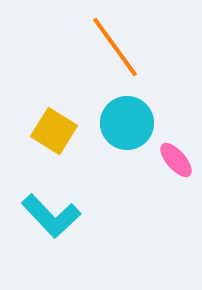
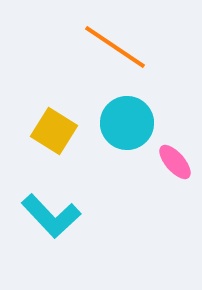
orange line: rotated 20 degrees counterclockwise
pink ellipse: moved 1 px left, 2 px down
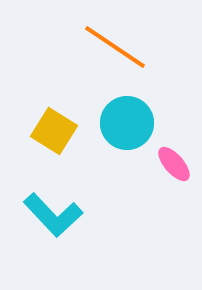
pink ellipse: moved 1 px left, 2 px down
cyan L-shape: moved 2 px right, 1 px up
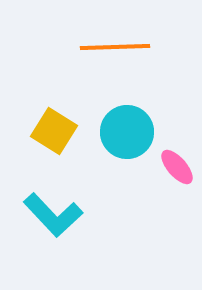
orange line: rotated 36 degrees counterclockwise
cyan circle: moved 9 px down
pink ellipse: moved 3 px right, 3 px down
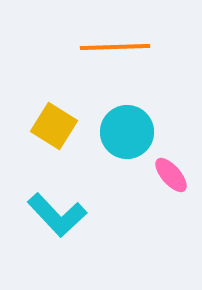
yellow square: moved 5 px up
pink ellipse: moved 6 px left, 8 px down
cyan L-shape: moved 4 px right
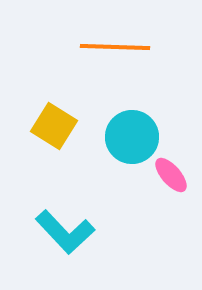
orange line: rotated 4 degrees clockwise
cyan circle: moved 5 px right, 5 px down
cyan L-shape: moved 8 px right, 17 px down
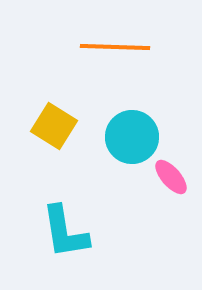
pink ellipse: moved 2 px down
cyan L-shape: rotated 34 degrees clockwise
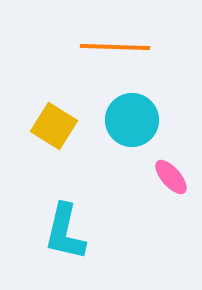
cyan circle: moved 17 px up
cyan L-shape: rotated 22 degrees clockwise
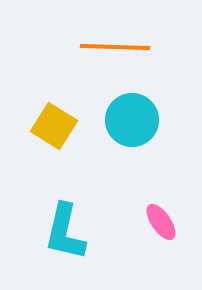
pink ellipse: moved 10 px left, 45 px down; rotated 6 degrees clockwise
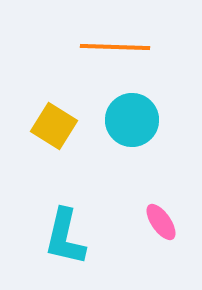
cyan L-shape: moved 5 px down
